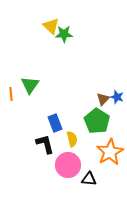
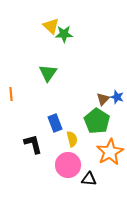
green triangle: moved 18 px right, 12 px up
black L-shape: moved 12 px left
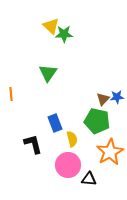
blue star: rotated 24 degrees counterclockwise
green pentagon: rotated 20 degrees counterclockwise
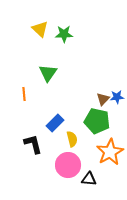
yellow triangle: moved 11 px left, 3 px down
orange line: moved 13 px right
blue rectangle: rotated 66 degrees clockwise
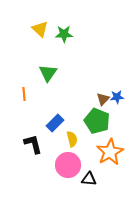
green pentagon: rotated 10 degrees clockwise
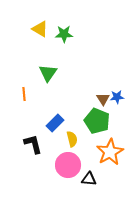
yellow triangle: rotated 12 degrees counterclockwise
brown triangle: rotated 16 degrees counterclockwise
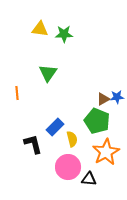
yellow triangle: rotated 24 degrees counterclockwise
orange line: moved 7 px left, 1 px up
brown triangle: rotated 32 degrees clockwise
blue rectangle: moved 4 px down
orange star: moved 4 px left
pink circle: moved 2 px down
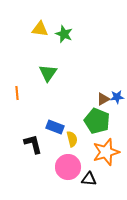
green star: rotated 24 degrees clockwise
blue rectangle: rotated 66 degrees clockwise
orange star: rotated 12 degrees clockwise
